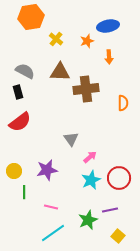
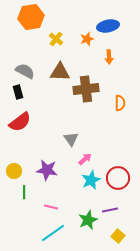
orange star: moved 2 px up
orange semicircle: moved 3 px left
pink arrow: moved 5 px left, 2 px down
purple star: rotated 20 degrees clockwise
red circle: moved 1 px left
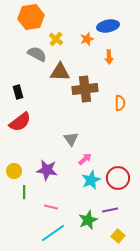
gray semicircle: moved 12 px right, 17 px up
brown cross: moved 1 px left
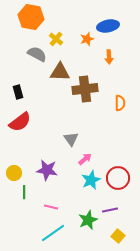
orange hexagon: rotated 20 degrees clockwise
yellow circle: moved 2 px down
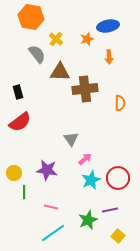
gray semicircle: rotated 24 degrees clockwise
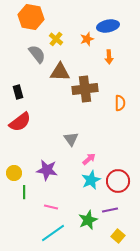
pink arrow: moved 4 px right
red circle: moved 3 px down
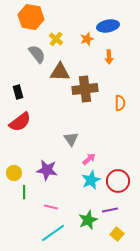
yellow square: moved 1 px left, 2 px up
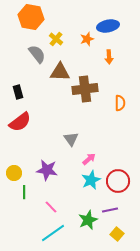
pink line: rotated 32 degrees clockwise
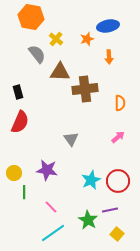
red semicircle: rotated 30 degrees counterclockwise
pink arrow: moved 29 px right, 22 px up
green star: rotated 18 degrees counterclockwise
